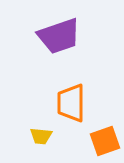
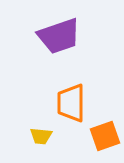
orange square: moved 5 px up
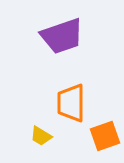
purple trapezoid: moved 3 px right
yellow trapezoid: rotated 25 degrees clockwise
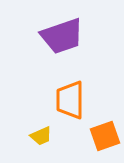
orange trapezoid: moved 1 px left, 3 px up
yellow trapezoid: rotated 55 degrees counterclockwise
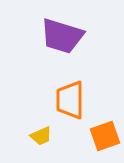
purple trapezoid: rotated 36 degrees clockwise
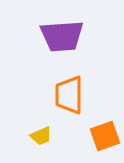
purple trapezoid: rotated 21 degrees counterclockwise
orange trapezoid: moved 1 px left, 5 px up
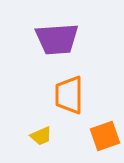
purple trapezoid: moved 5 px left, 3 px down
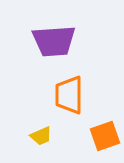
purple trapezoid: moved 3 px left, 2 px down
